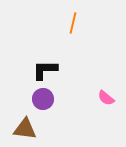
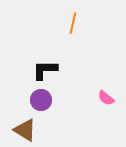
purple circle: moved 2 px left, 1 px down
brown triangle: moved 1 px down; rotated 25 degrees clockwise
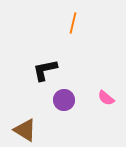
black L-shape: rotated 12 degrees counterclockwise
purple circle: moved 23 px right
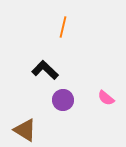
orange line: moved 10 px left, 4 px down
black L-shape: rotated 56 degrees clockwise
purple circle: moved 1 px left
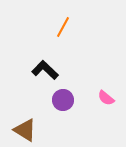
orange line: rotated 15 degrees clockwise
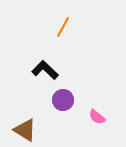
pink semicircle: moved 9 px left, 19 px down
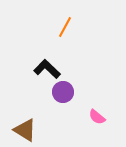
orange line: moved 2 px right
black L-shape: moved 2 px right, 1 px up
purple circle: moved 8 px up
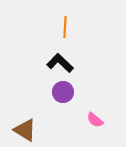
orange line: rotated 25 degrees counterclockwise
black L-shape: moved 13 px right, 6 px up
pink semicircle: moved 2 px left, 3 px down
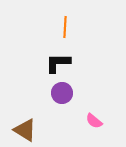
black L-shape: moved 2 px left; rotated 44 degrees counterclockwise
purple circle: moved 1 px left, 1 px down
pink semicircle: moved 1 px left, 1 px down
